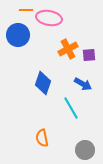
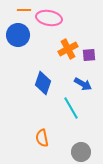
orange line: moved 2 px left
gray circle: moved 4 px left, 2 px down
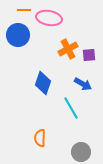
orange semicircle: moved 2 px left; rotated 12 degrees clockwise
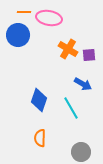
orange line: moved 2 px down
orange cross: rotated 30 degrees counterclockwise
blue diamond: moved 4 px left, 17 px down
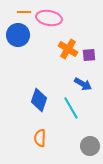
gray circle: moved 9 px right, 6 px up
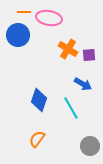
orange semicircle: moved 3 px left, 1 px down; rotated 36 degrees clockwise
